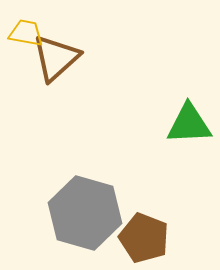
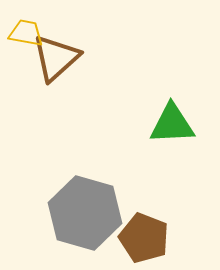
green triangle: moved 17 px left
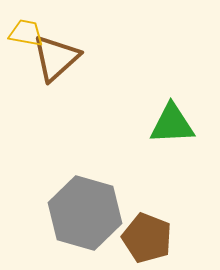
brown pentagon: moved 3 px right
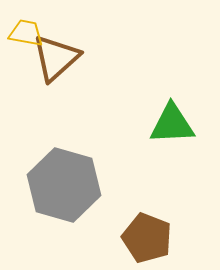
gray hexagon: moved 21 px left, 28 px up
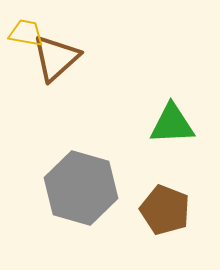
gray hexagon: moved 17 px right, 3 px down
brown pentagon: moved 18 px right, 28 px up
